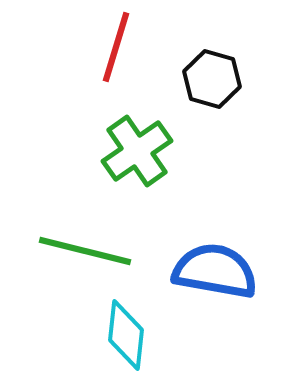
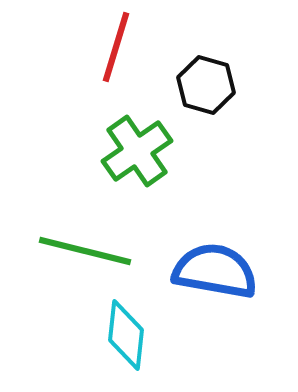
black hexagon: moved 6 px left, 6 px down
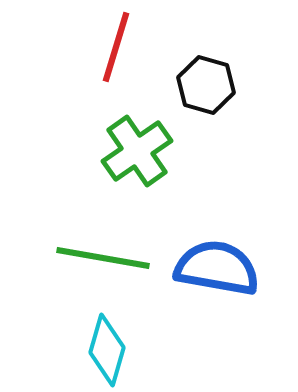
green line: moved 18 px right, 7 px down; rotated 4 degrees counterclockwise
blue semicircle: moved 2 px right, 3 px up
cyan diamond: moved 19 px left, 15 px down; rotated 10 degrees clockwise
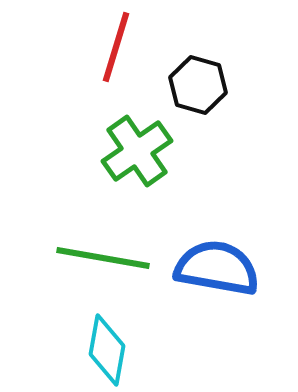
black hexagon: moved 8 px left
cyan diamond: rotated 6 degrees counterclockwise
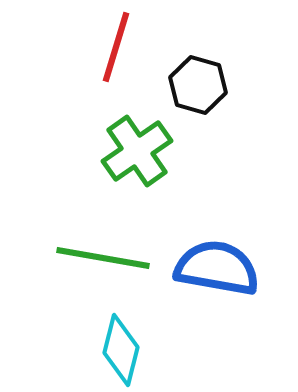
cyan diamond: moved 14 px right; rotated 4 degrees clockwise
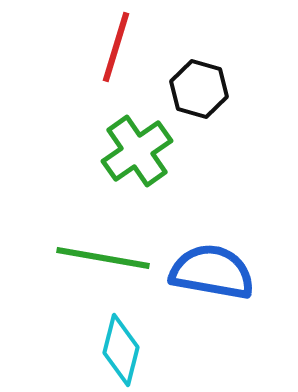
black hexagon: moved 1 px right, 4 px down
blue semicircle: moved 5 px left, 4 px down
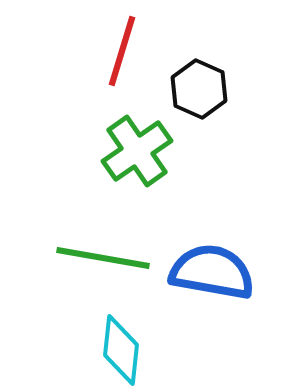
red line: moved 6 px right, 4 px down
black hexagon: rotated 8 degrees clockwise
cyan diamond: rotated 8 degrees counterclockwise
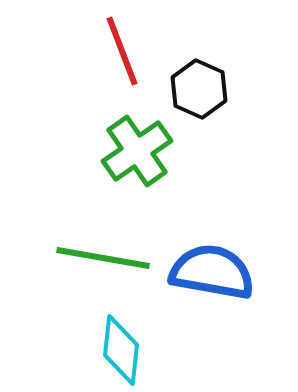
red line: rotated 38 degrees counterclockwise
